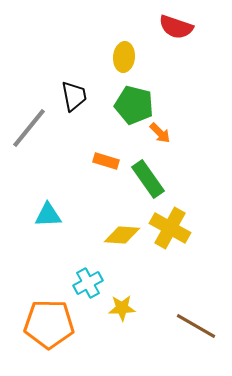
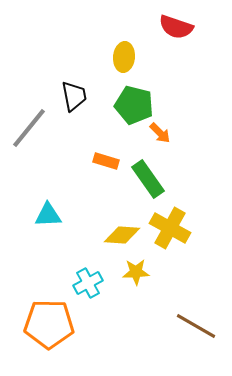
yellow star: moved 14 px right, 36 px up
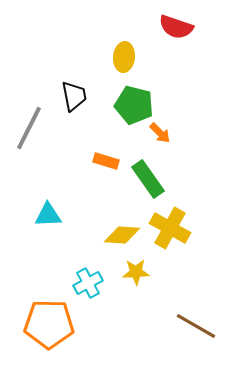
gray line: rotated 12 degrees counterclockwise
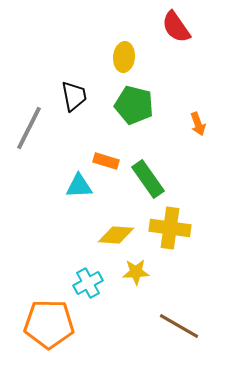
red semicircle: rotated 36 degrees clockwise
orange arrow: moved 38 px right, 9 px up; rotated 25 degrees clockwise
cyan triangle: moved 31 px right, 29 px up
yellow cross: rotated 21 degrees counterclockwise
yellow diamond: moved 6 px left
brown line: moved 17 px left
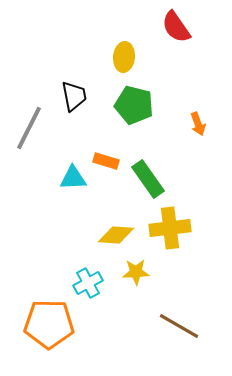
cyan triangle: moved 6 px left, 8 px up
yellow cross: rotated 15 degrees counterclockwise
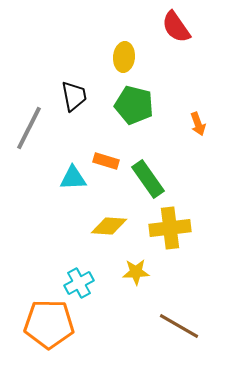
yellow diamond: moved 7 px left, 9 px up
cyan cross: moved 9 px left
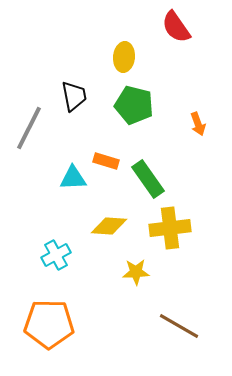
cyan cross: moved 23 px left, 28 px up
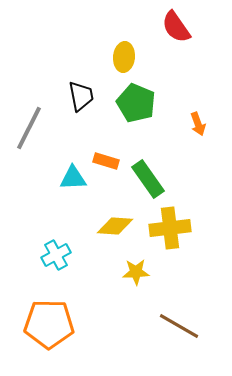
black trapezoid: moved 7 px right
green pentagon: moved 2 px right, 2 px up; rotated 9 degrees clockwise
yellow diamond: moved 6 px right
